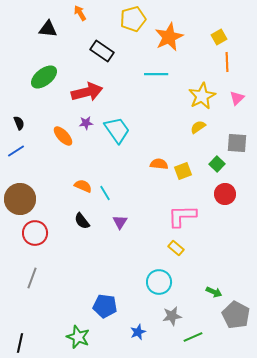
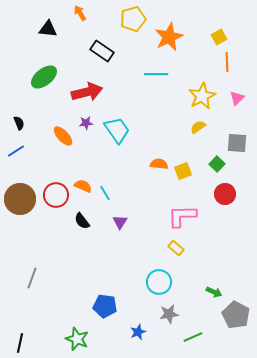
red circle at (35, 233): moved 21 px right, 38 px up
gray star at (172, 316): moved 3 px left, 2 px up
green star at (78, 337): moved 1 px left, 2 px down
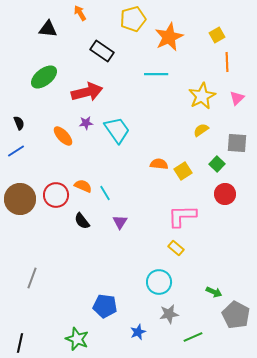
yellow square at (219, 37): moved 2 px left, 2 px up
yellow semicircle at (198, 127): moved 3 px right, 3 px down
yellow square at (183, 171): rotated 12 degrees counterclockwise
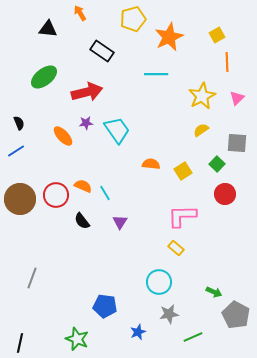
orange semicircle at (159, 164): moved 8 px left
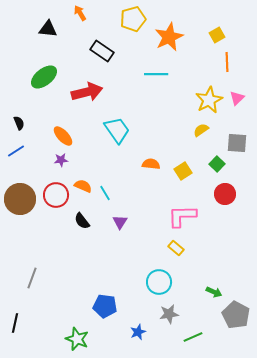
yellow star at (202, 96): moved 7 px right, 4 px down
purple star at (86, 123): moved 25 px left, 37 px down
black line at (20, 343): moved 5 px left, 20 px up
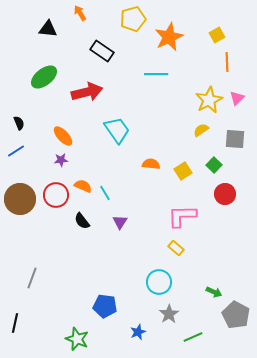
gray square at (237, 143): moved 2 px left, 4 px up
green square at (217, 164): moved 3 px left, 1 px down
gray star at (169, 314): rotated 24 degrees counterclockwise
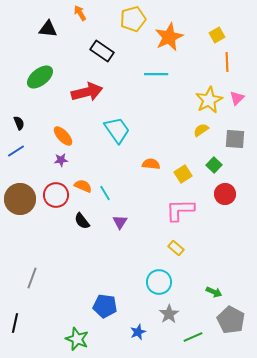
green ellipse at (44, 77): moved 4 px left
yellow square at (183, 171): moved 3 px down
pink L-shape at (182, 216): moved 2 px left, 6 px up
gray pentagon at (236, 315): moved 5 px left, 5 px down
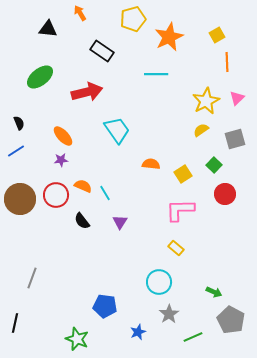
yellow star at (209, 100): moved 3 px left, 1 px down
gray square at (235, 139): rotated 20 degrees counterclockwise
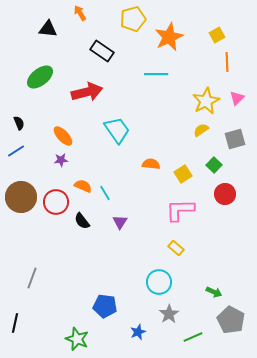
red circle at (56, 195): moved 7 px down
brown circle at (20, 199): moved 1 px right, 2 px up
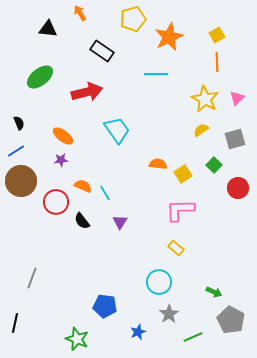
orange line at (227, 62): moved 10 px left
yellow star at (206, 101): moved 1 px left, 2 px up; rotated 16 degrees counterclockwise
orange ellipse at (63, 136): rotated 10 degrees counterclockwise
orange semicircle at (151, 164): moved 7 px right
red circle at (225, 194): moved 13 px right, 6 px up
brown circle at (21, 197): moved 16 px up
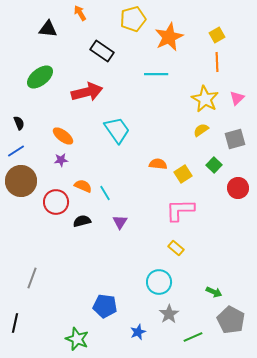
black semicircle at (82, 221): rotated 114 degrees clockwise
